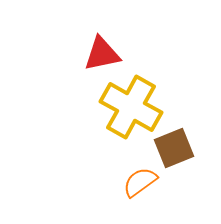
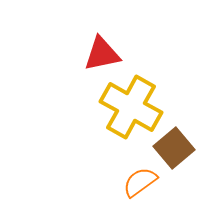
brown square: rotated 18 degrees counterclockwise
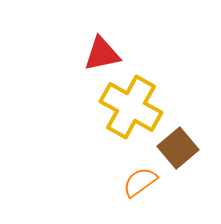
brown square: moved 4 px right
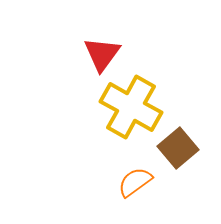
red triangle: rotated 42 degrees counterclockwise
orange semicircle: moved 5 px left
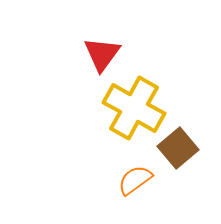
yellow cross: moved 3 px right, 1 px down
orange semicircle: moved 2 px up
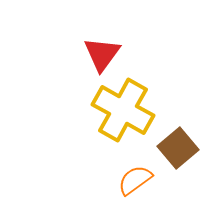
yellow cross: moved 11 px left, 2 px down
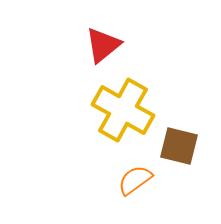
red triangle: moved 1 px right, 9 px up; rotated 15 degrees clockwise
brown square: moved 1 px right, 2 px up; rotated 36 degrees counterclockwise
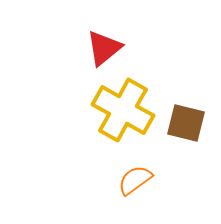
red triangle: moved 1 px right, 3 px down
brown square: moved 7 px right, 23 px up
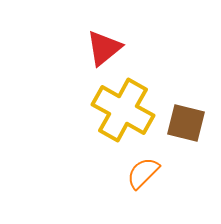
orange semicircle: moved 8 px right, 7 px up; rotated 9 degrees counterclockwise
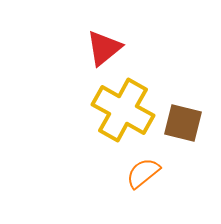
brown square: moved 3 px left
orange semicircle: rotated 6 degrees clockwise
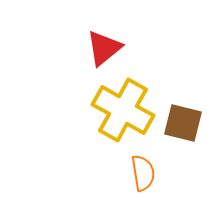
orange semicircle: rotated 120 degrees clockwise
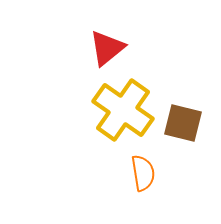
red triangle: moved 3 px right
yellow cross: rotated 6 degrees clockwise
